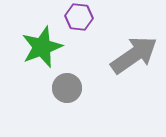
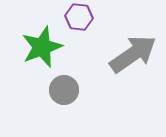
gray arrow: moved 1 px left, 1 px up
gray circle: moved 3 px left, 2 px down
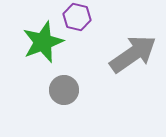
purple hexagon: moved 2 px left; rotated 8 degrees clockwise
green star: moved 1 px right, 5 px up
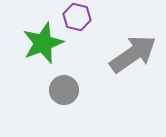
green star: moved 1 px down
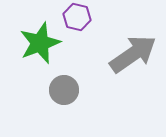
green star: moved 3 px left
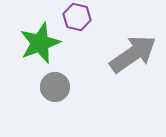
gray circle: moved 9 px left, 3 px up
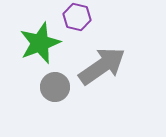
gray arrow: moved 31 px left, 12 px down
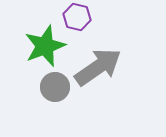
green star: moved 5 px right, 3 px down
gray arrow: moved 4 px left, 1 px down
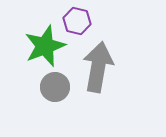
purple hexagon: moved 4 px down
gray arrow: rotated 45 degrees counterclockwise
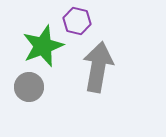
green star: moved 2 px left
gray circle: moved 26 px left
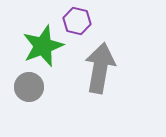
gray arrow: moved 2 px right, 1 px down
